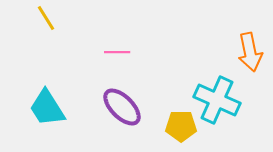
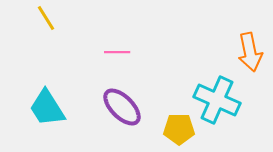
yellow pentagon: moved 2 px left, 3 px down
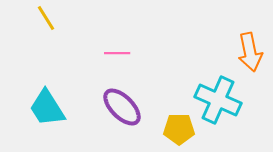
pink line: moved 1 px down
cyan cross: moved 1 px right
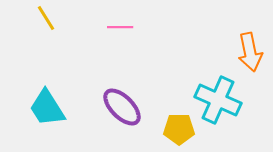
pink line: moved 3 px right, 26 px up
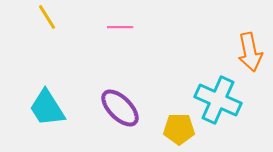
yellow line: moved 1 px right, 1 px up
purple ellipse: moved 2 px left, 1 px down
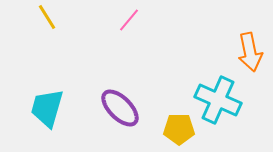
pink line: moved 9 px right, 7 px up; rotated 50 degrees counterclockwise
cyan trapezoid: rotated 48 degrees clockwise
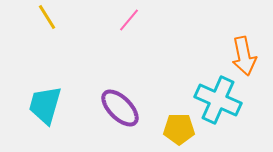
orange arrow: moved 6 px left, 4 px down
cyan trapezoid: moved 2 px left, 3 px up
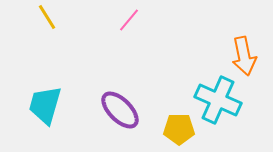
purple ellipse: moved 2 px down
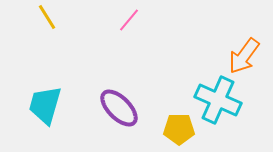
orange arrow: rotated 48 degrees clockwise
purple ellipse: moved 1 px left, 2 px up
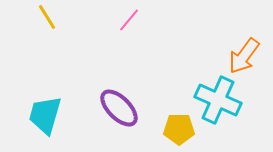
cyan trapezoid: moved 10 px down
